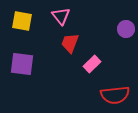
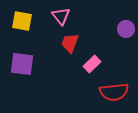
red semicircle: moved 1 px left, 3 px up
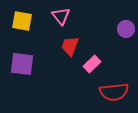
red trapezoid: moved 3 px down
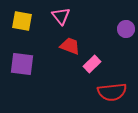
red trapezoid: rotated 90 degrees clockwise
red semicircle: moved 2 px left
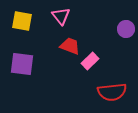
pink rectangle: moved 2 px left, 3 px up
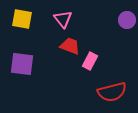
pink triangle: moved 2 px right, 3 px down
yellow square: moved 2 px up
purple circle: moved 1 px right, 9 px up
pink rectangle: rotated 18 degrees counterclockwise
red semicircle: rotated 8 degrees counterclockwise
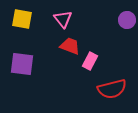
red semicircle: moved 3 px up
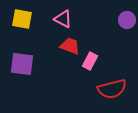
pink triangle: rotated 24 degrees counterclockwise
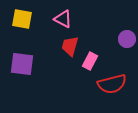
purple circle: moved 19 px down
red trapezoid: rotated 95 degrees counterclockwise
red semicircle: moved 5 px up
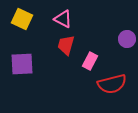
yellow square: rotated 15 degrees clockwise
red trapezoid: moved 4 px left, 1 px up
purple square: rotated 10 degrees counterclockwise
